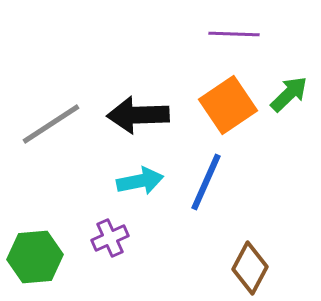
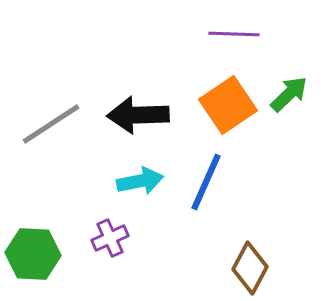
green hexagon: moved 2 px left, 3 px up; rotated 8 degrees clockwise
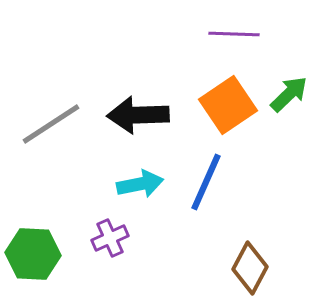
cyan arrow: moved 3 px down
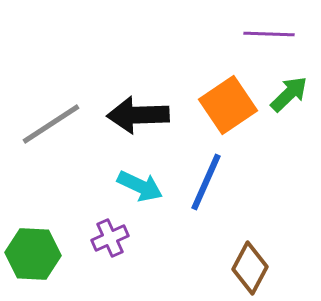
purple line: moved 35 px right
cyan arrow: moved 2 px down; rotated 36 degrees clockwise
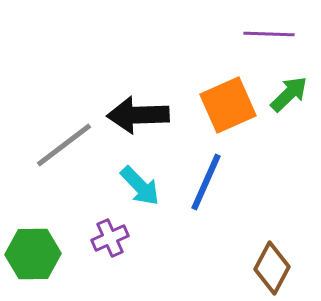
orange square: rotated 10 degrees clockwise
gray line: moved 13 px right, 21 px down; rotated 4 degrees counterclockwise
cyan arrow: rotated 21 degrees clockwise
green hexagon: rotated 4 degrees counterclockwise
brown diamond: moved 22 px right
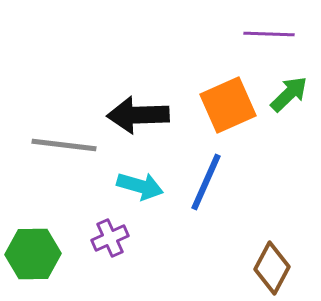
gray line: rotated 44 degrees clockwise
cyan arrow: rotated 30 degrees counterclockwise
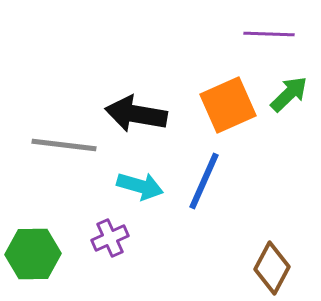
black arrow: moved 2 px left, 1 px up; rotated 12 degrees clockwise
blue line: moved 2 px left, 1 px up
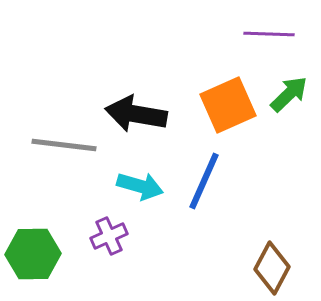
purple cross: moved 1 px left, 2 px up
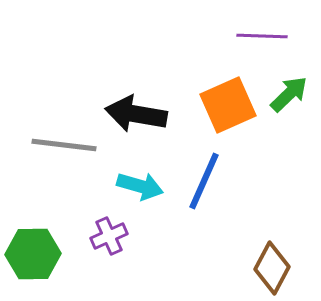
purple line: moved 7 px left, 2 px down
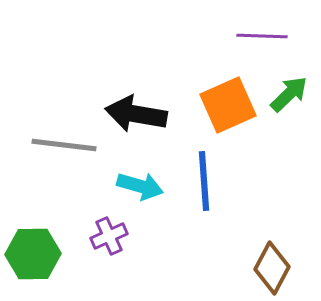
blue line: rotated 28 degrees counterclockwise
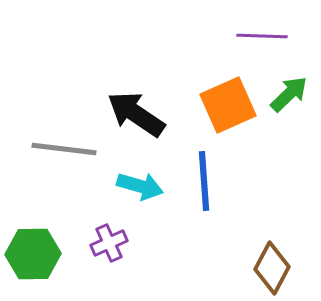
black arrow: rotated 24 degrees clockwise
gray line: moved 4 px down
purple cross: moved 7 px down
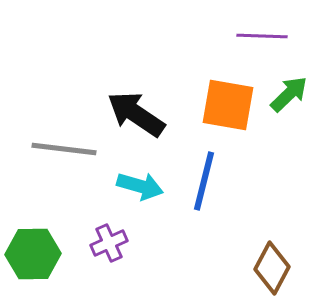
orange square: rotated 34 degrees clockwise
blue line: rotated 18 degrees clockwise
